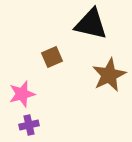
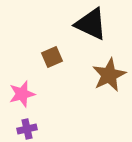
black triangle: rotated 12 degrees clockwise
purple cross: moved 2 px left, 4 px down
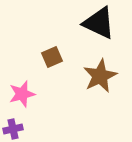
black triangle: moved 8 px right, 1 px up
brown star: moved 9 px left, 1 px down
purple cross: moved 14 px left
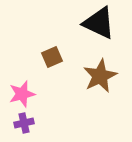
purple cross: moved 11 px right, 6 px up
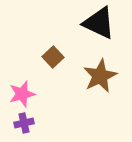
brown square: moved 1 px right; rotated 20 degrees counterclockwise
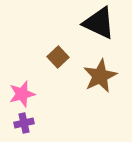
brown square: moved 5 px right
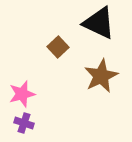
brown square: moved 10 px up
brown star: moved 1 px right
purple cross: rotated 30 degrees clockwise
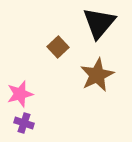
black triangle: rotated 45 degrees clockwise
brown star: moved 4 px left, 1 px up
pink star: moved 2 px left
